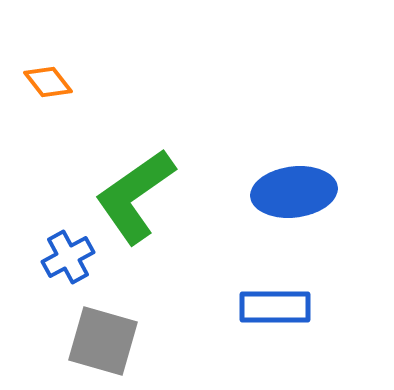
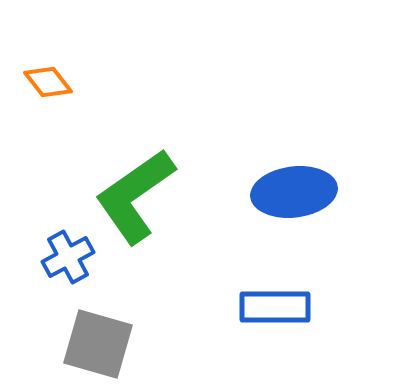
gray square: moved 5 px left, 3 px down
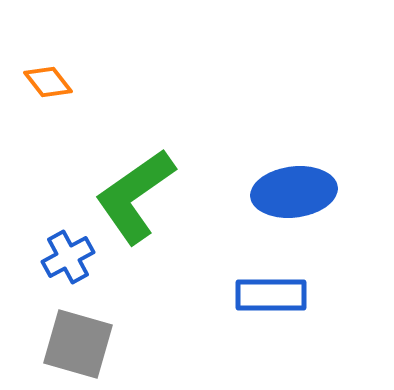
blue rectangle: moved 4 px left, 12 px up
gray square: moved 20 px left
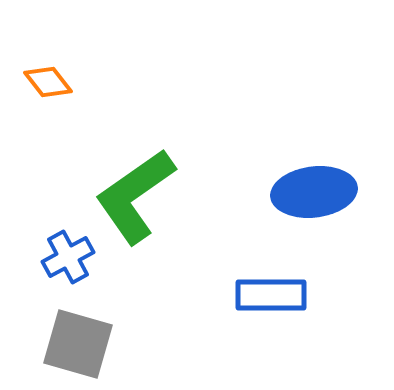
blue ellipse: moved 20 px right
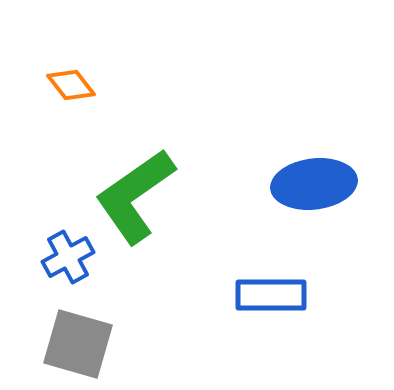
orange diamond: moved 23 px right, 3 px down
blue ellipse: moved 8 px up
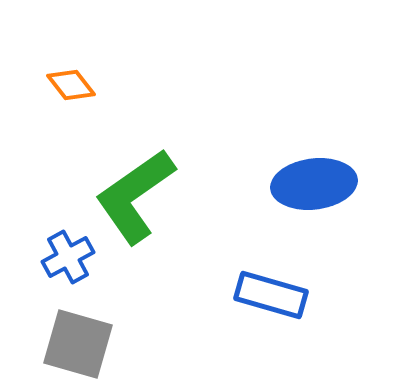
blue rectangle: rotated 16 degrees clockwise
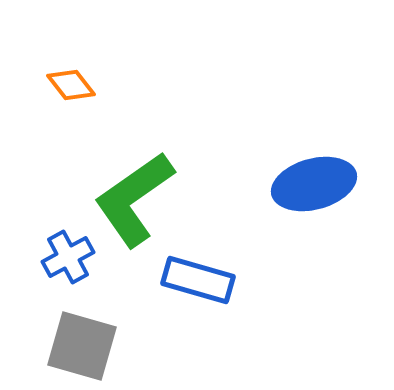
blue ellipse: rotated 8 degrees counterclockwise
green L-shape: moved 1 px left, 3 px down
blue rectangle: moved 73 px left, 15 px up
gray square: moved 4 px right, 2 px down
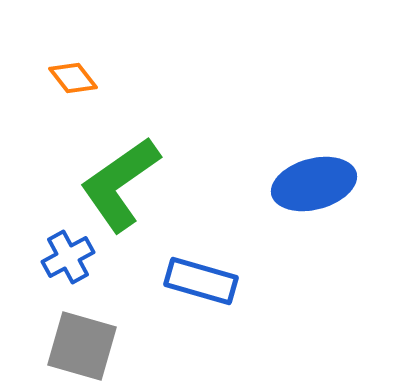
orange diamond: moved 2 px right, 7 px up
green L-shape: moved 14 px left, 15 px up
blue rectangle: moved 3 px right, 1 px down
